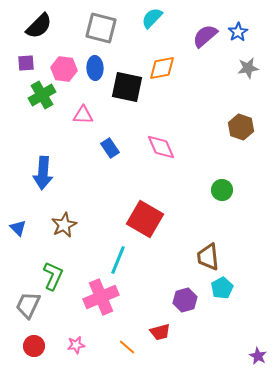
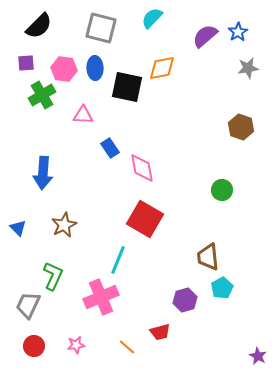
pink diamond: moved 19 px left, 21 px down; rotated 12 degrees clockwise
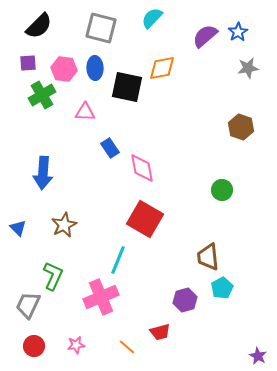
purple square: moved 2 px right
pink triangle: moved 2 px right, 3 px up
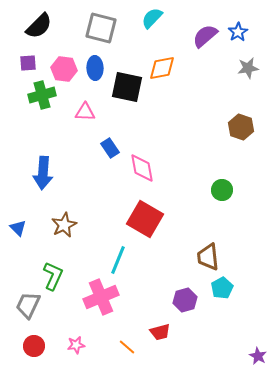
green cross: rotated 16 degrees clockwise
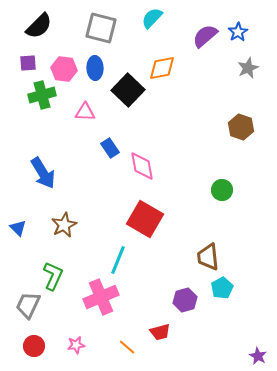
gray star: rotated 15 degrees counterclockwise
black square: moved 1 px right, 3 px down; rotated 32 degrees clockwise
pink diamond: moved 2 px up
blue arrow: rotated 36 degrees counterclockwise
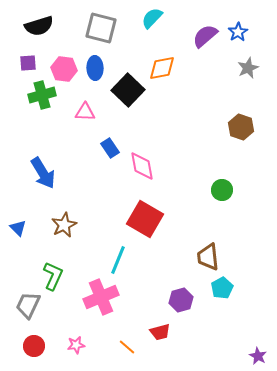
black semicircle: rotated 28 degrees clockwise
purple hexagon: moved 4 px left
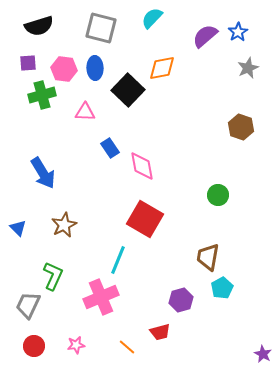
green circle: moved 4 px left, 5 px down
brown trapezoid: rotated 16 degrees clockwise
purple star: moved 5 px right, 2 px up
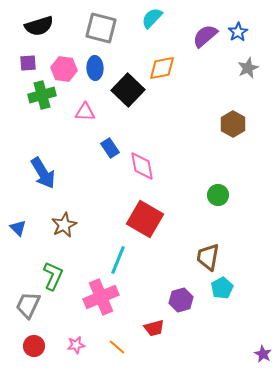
brown hexagon: moved 8 px left, 3 px up; rotated 10 degrees clockwise
red trapezoid: moved 6 px left, 4 px up
orange line: moved 10 px left
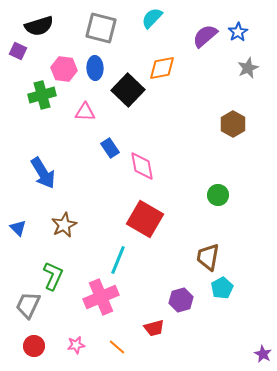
purple square: moved 10 px left, 12 px up; rotated 30 degrees clockwise
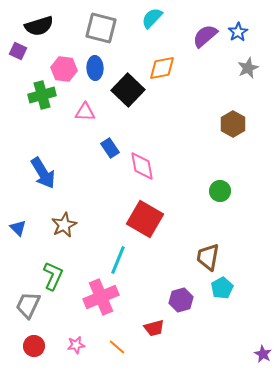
green circle: moved 2 px right, 4 px up
